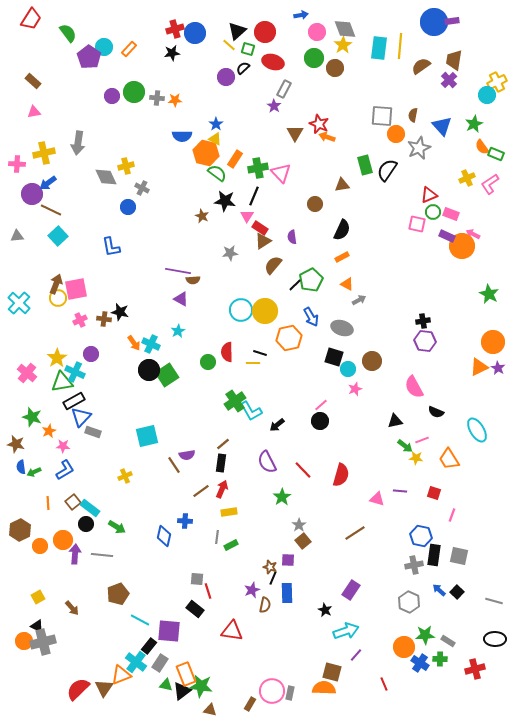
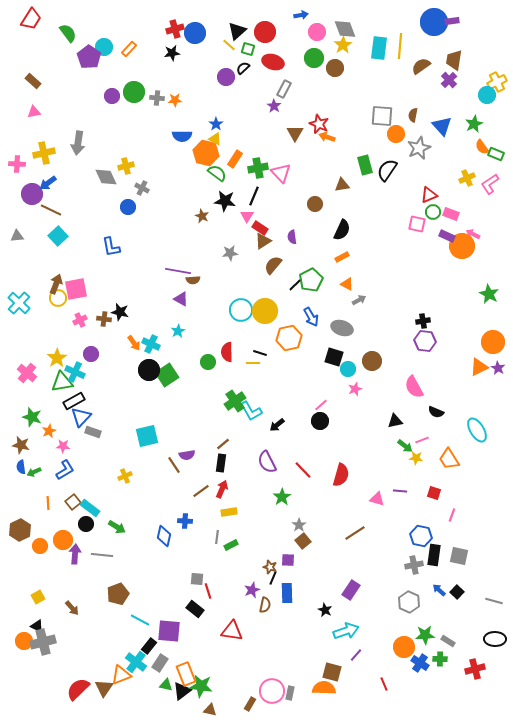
brown star at (16, 444): moved 5 px right, 1 px down
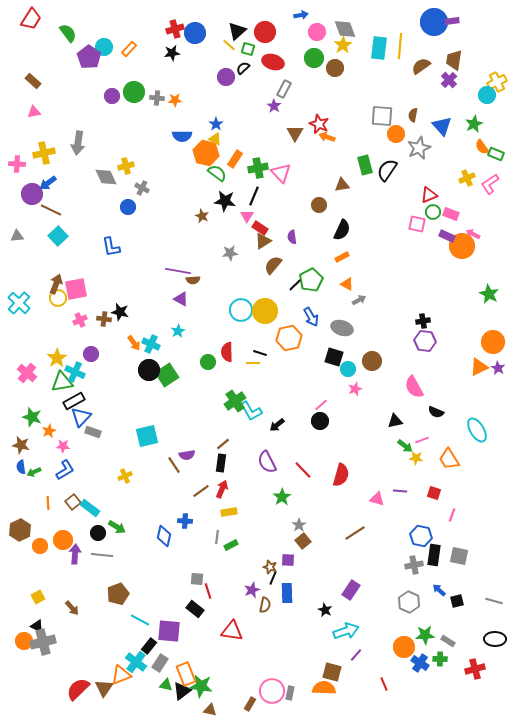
brown circle at (315, 204): moved 4 px right, 1 px down
black circle at (86, 524): moved 12 px right, 9 px down
black square at (457, 592): moved 9 px down; rotated 32 degrees clockwise
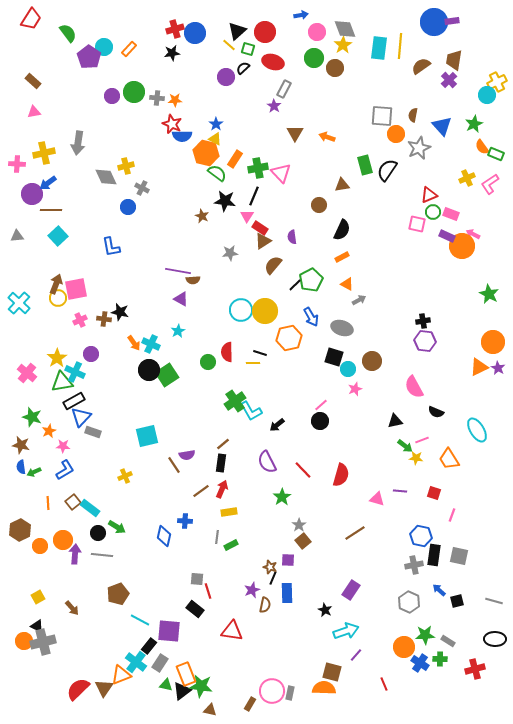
red star at (319, 124): moved 147 px left
brown line at (51, 210): rotated 25 degrees counterclockwise
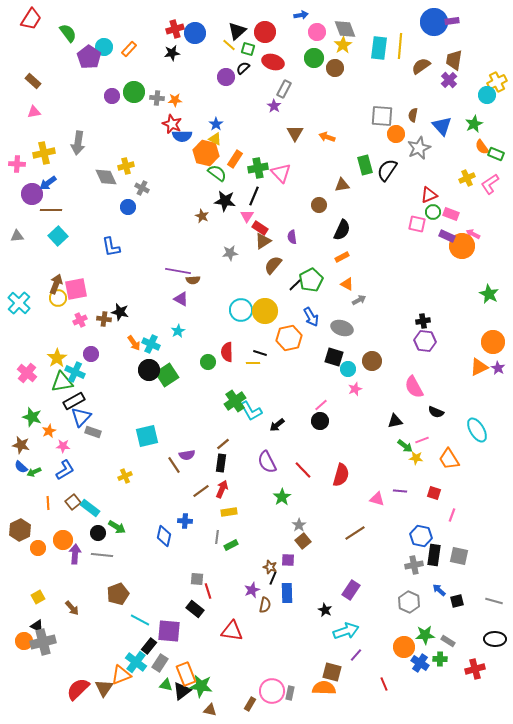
blue semicircle at (21, 467): rotated 40 degrees counterclockwise
orange circle at (40, 546): moved 2 px left, 2 px down
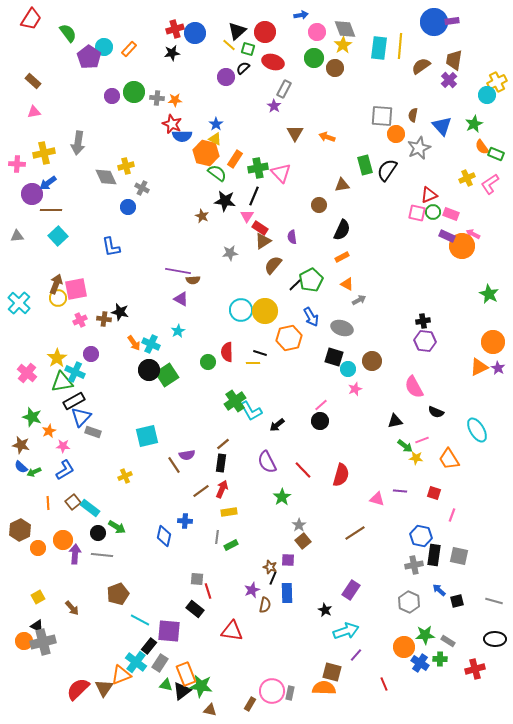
pink square at (417, 224): moved 11 px up
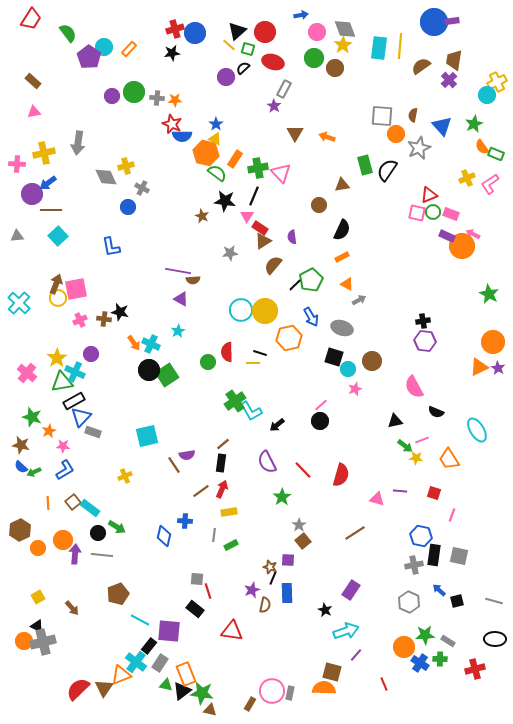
gray line at (217, 537): moved 3 px left, 2 px up
green star at (201, 686): moved 1 px right, 7 px down
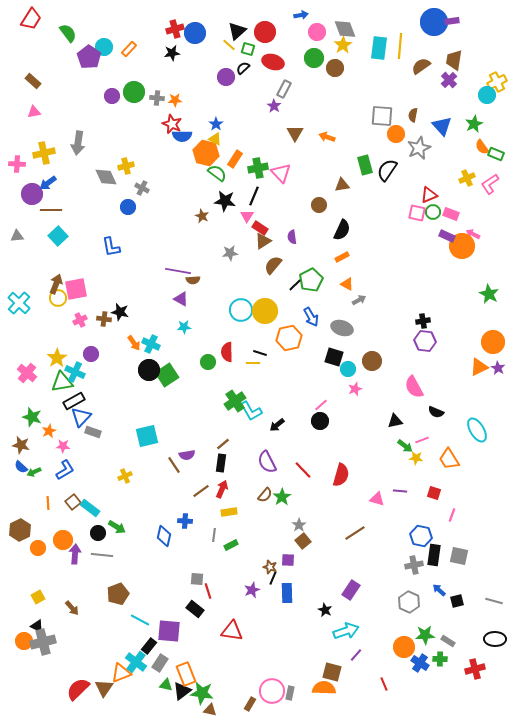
cyan star at (178, 331): moved 6 px right, 4 px up; rotated 24 degrees clockwise
brown semicircle at (265, 605): moved 110 px up; rotated 28 degrees clockwise
orange triangle at (121, 675): moved 2 px up
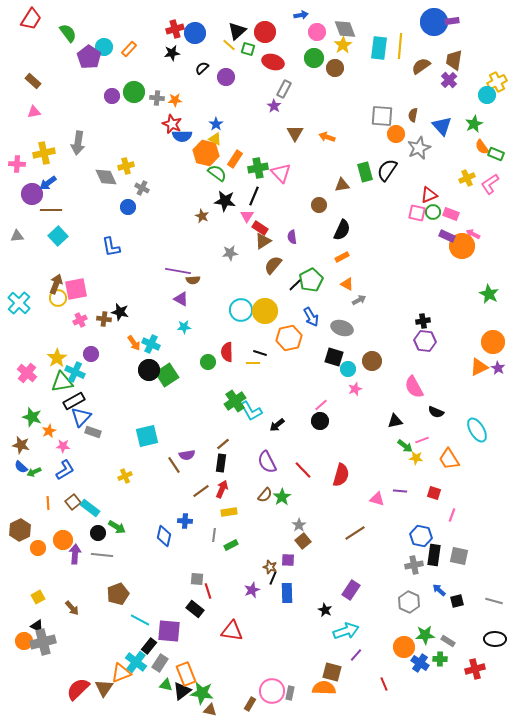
black semicircle at (243, 68): moved 41 px left
green rectangle at (365, 165): moved 7 px down
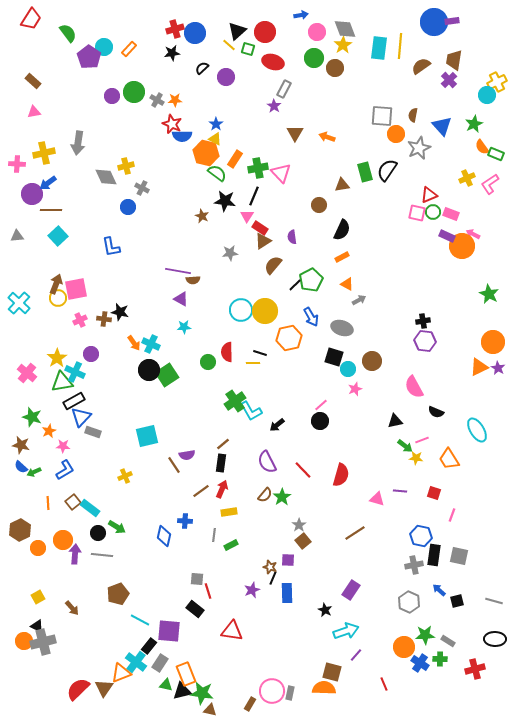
gray cross at (157, 98): moved 2 px down; rotated 24 degrees clockwise
black triangle at (182, 691): rotated 24 degrees clockwise
